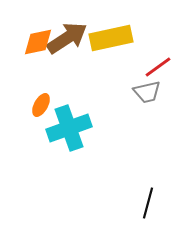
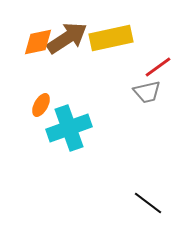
black line: rotated 68 degrees counterclockwise
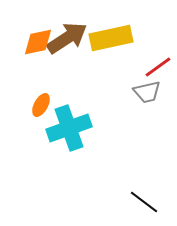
black line: moved 4 px left, 1 px up
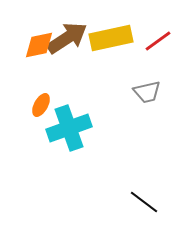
orange diamond: moved 1 px right, 3 px down
red line: moved 26 px up
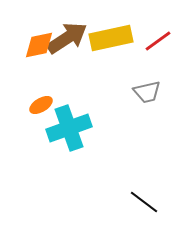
orange ellipse: rotated 30 degrees clockwise
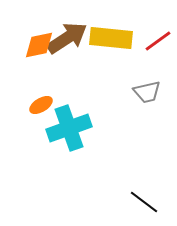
yellow rectangle: rotated 18 degrees clockwise
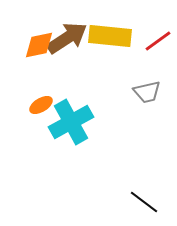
yellow rectangle: moved 1 px left, 2 px up
cyan cross: moved 2 px right, 6 px up; rotated 9 degrees counterclockwise
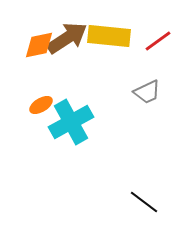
yellow rectangle: moved 1 px left
gray trapezoid: rotated 12 degrees counterclockwise
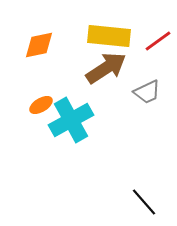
brown arrow: moved 39 px right, 30 px down
cyan cross: moved 2 px up
black line: rotated 12 degrees clockwise
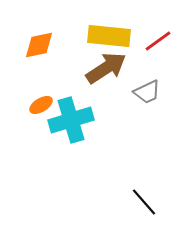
cyan cross: rotated 12 degrees clockwise
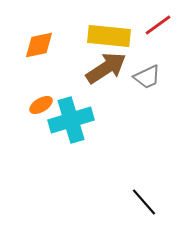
red line: moved 16 px up
gray trapezoid: moved 15 px up
